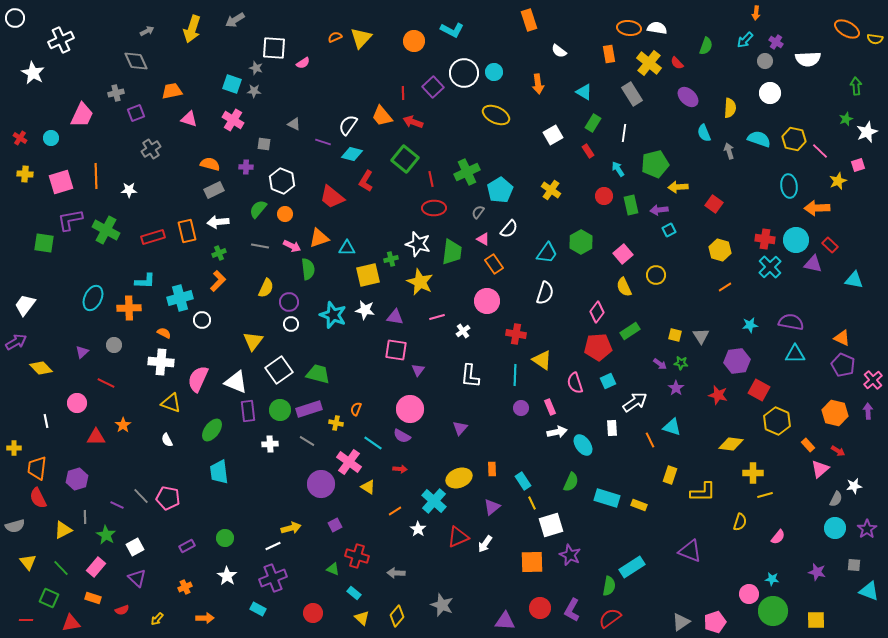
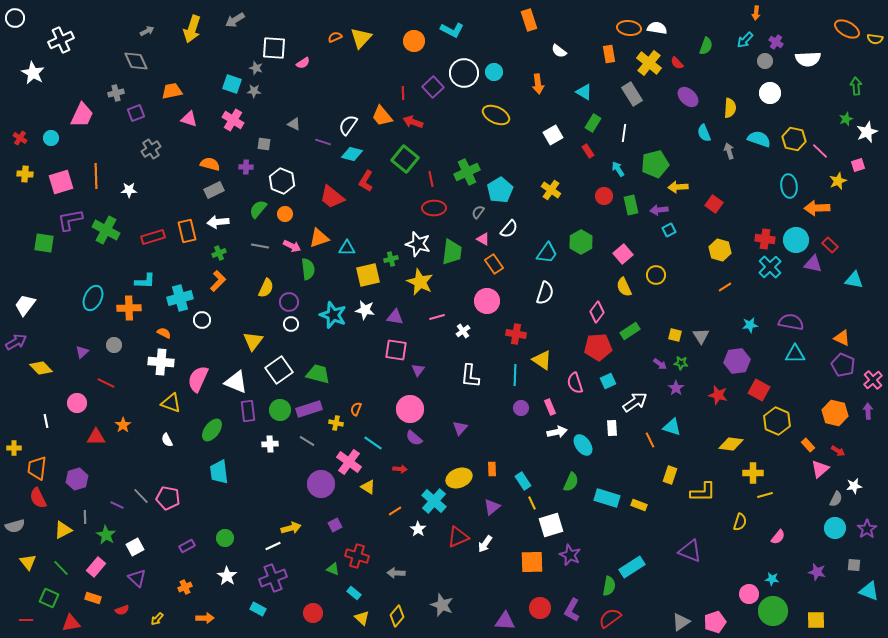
purple semicircle at (402, 436): moved 12 px right, 2 px down; rotated 12 degrees clockwise
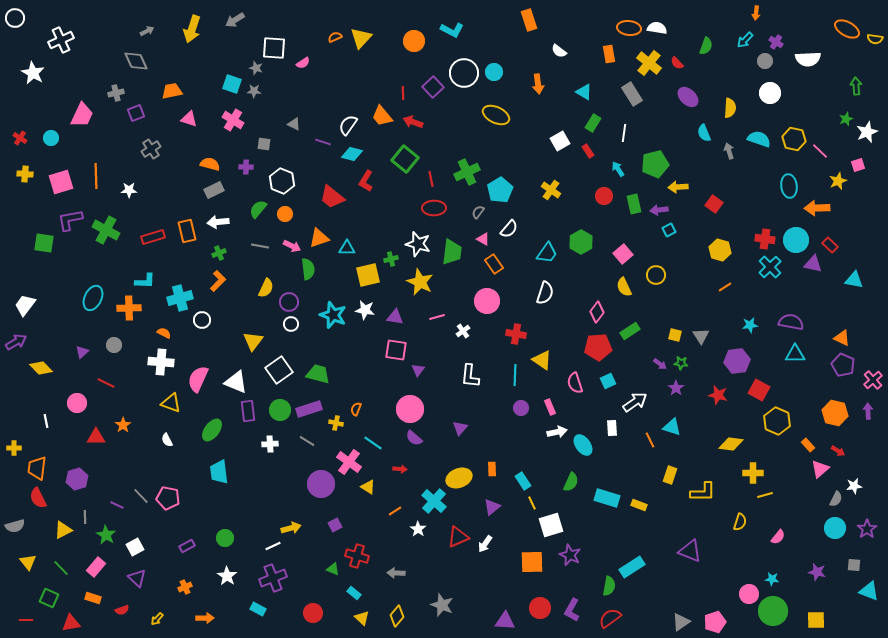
white square at (553, 135): moved 7 px right, 6 px down
green rectangle at (631, 205): moved 3 px right, 1 px up
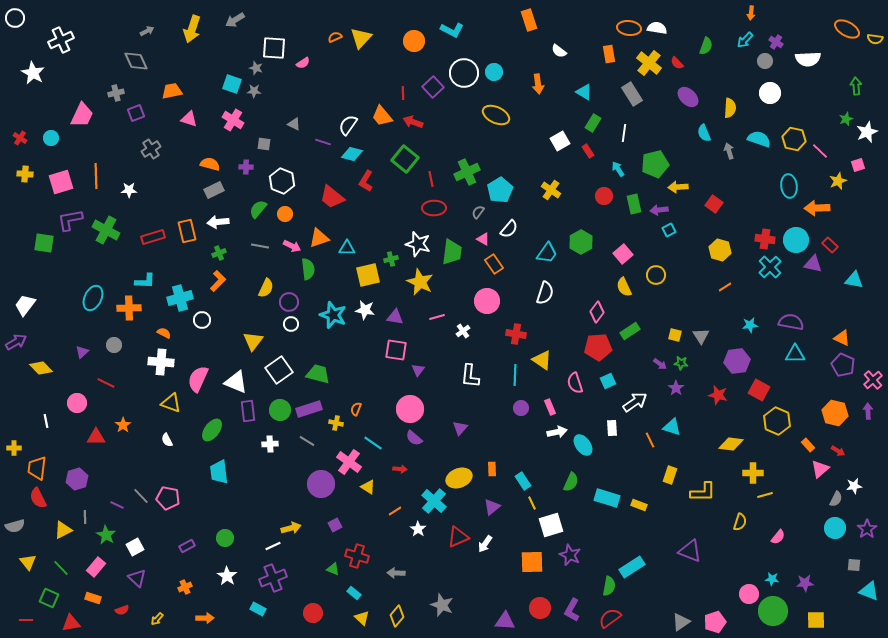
orange arrow at (756, 13): moved 5 px left
purple star at (817, 572): moved 12 px left, 11 px down; rotated 18 degrees counterclockwise
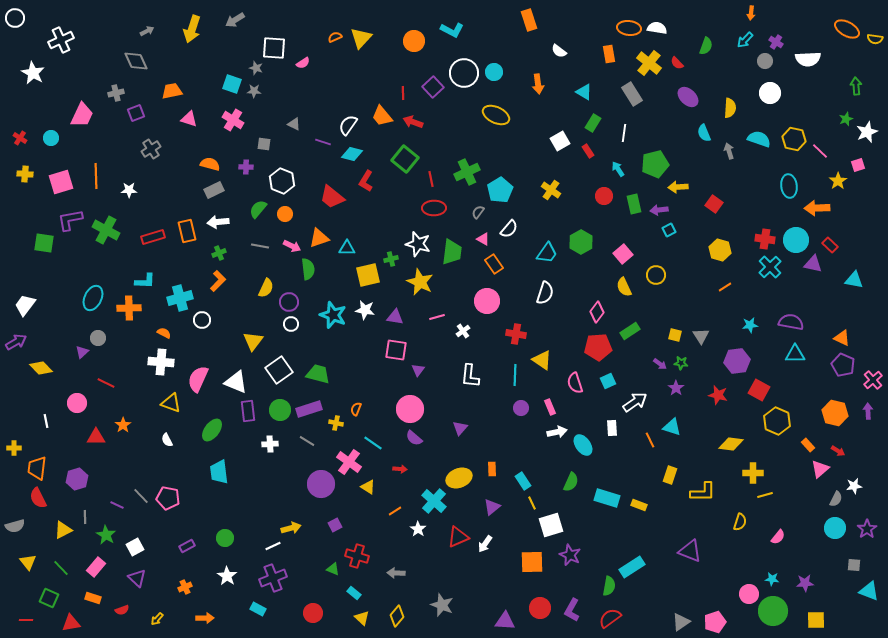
yellow star at (838, 181): rotated 12 degrees counterclockwise
gray circle at (114, 345): moved 16 px left, 7 px up
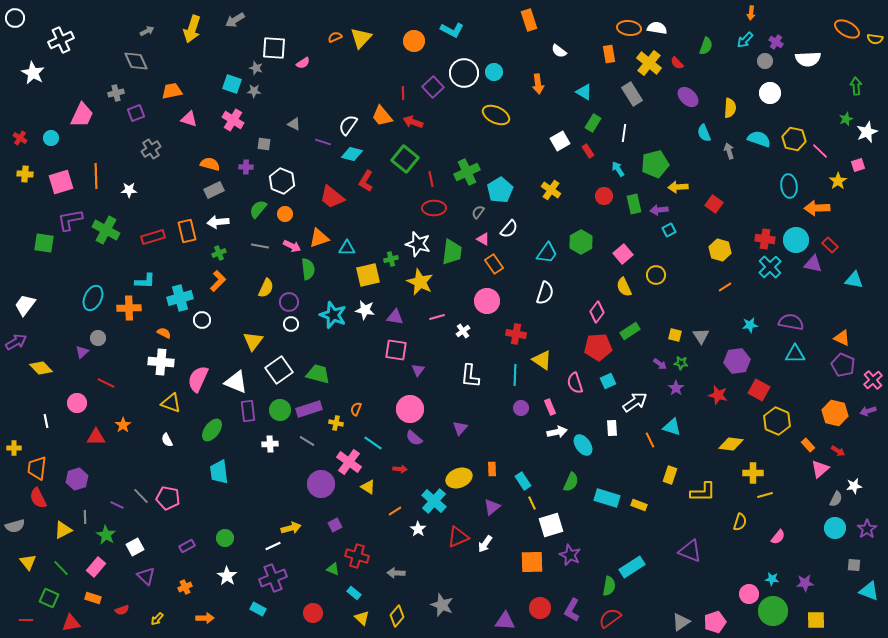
purple arrow at (868, 411): rotated 105 degrees counterclockwise
purple triangle at (137, 578): moved 9 px right, 2 px up
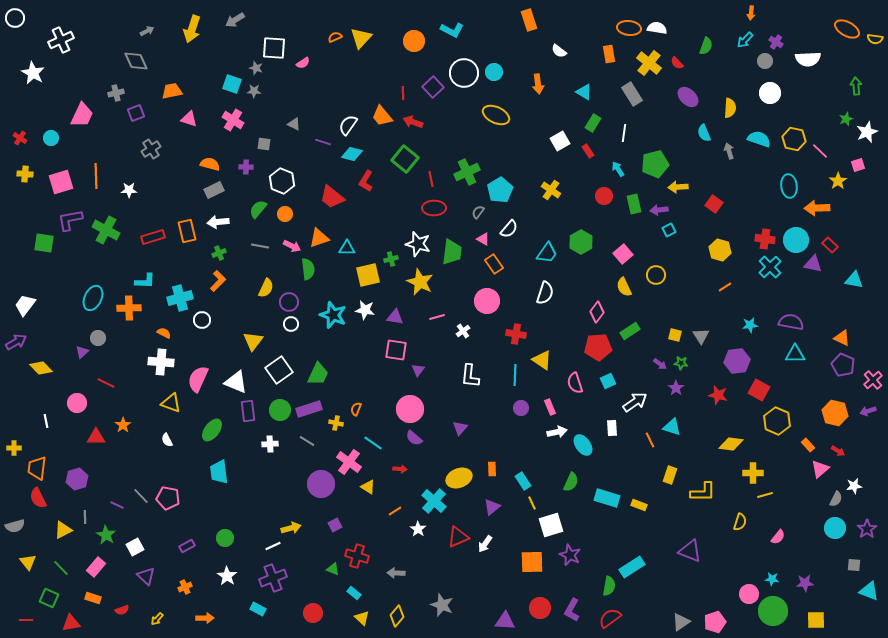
green trapezoid at (318, 374): rotated 100 degrees clockwise
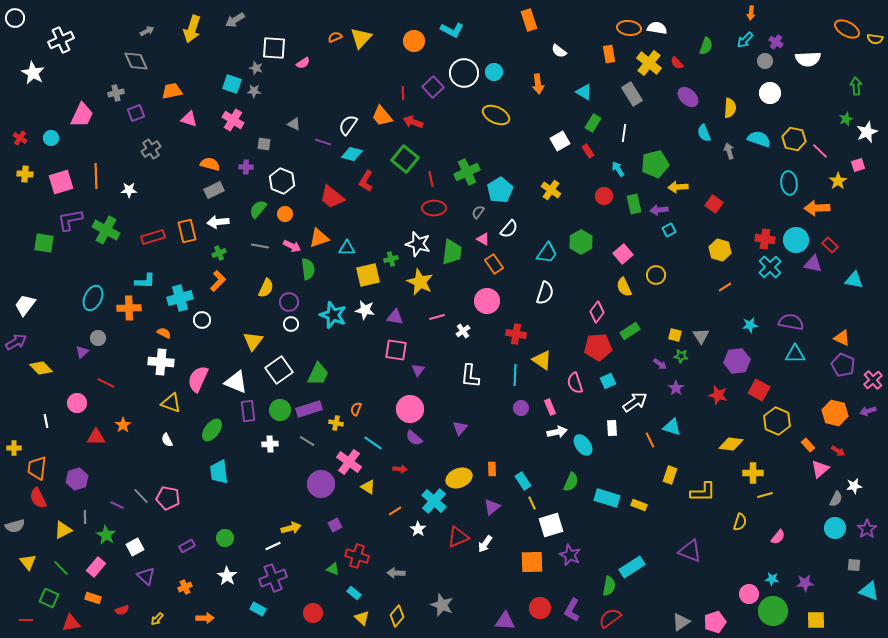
cyan ellipse at (789, 186): moved 3 px up
green star at (681, 363): moved 7 px up
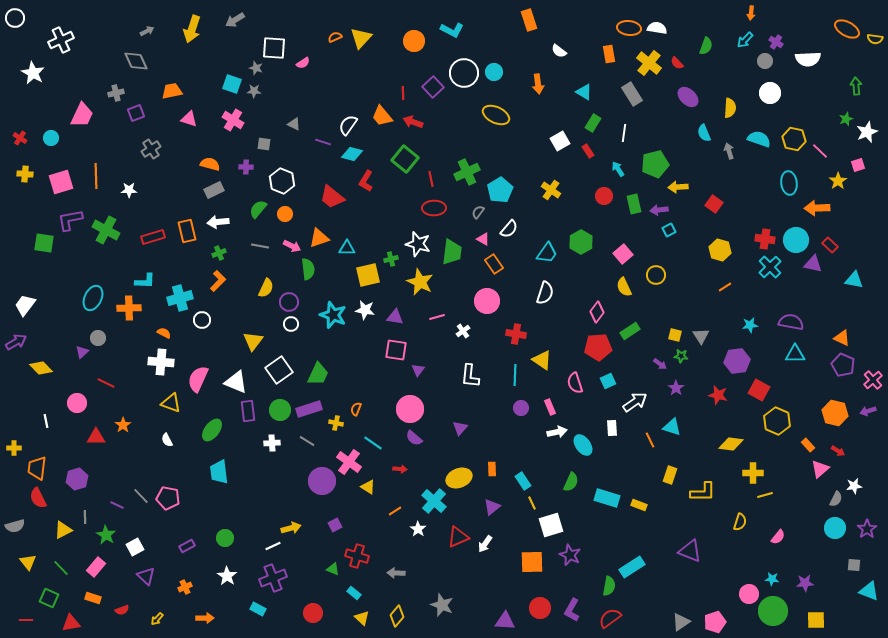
white cross at (270, 444): moved 2 px right, 1 px up
purple circle at (321, 484): moved 1 px right, 3 px up
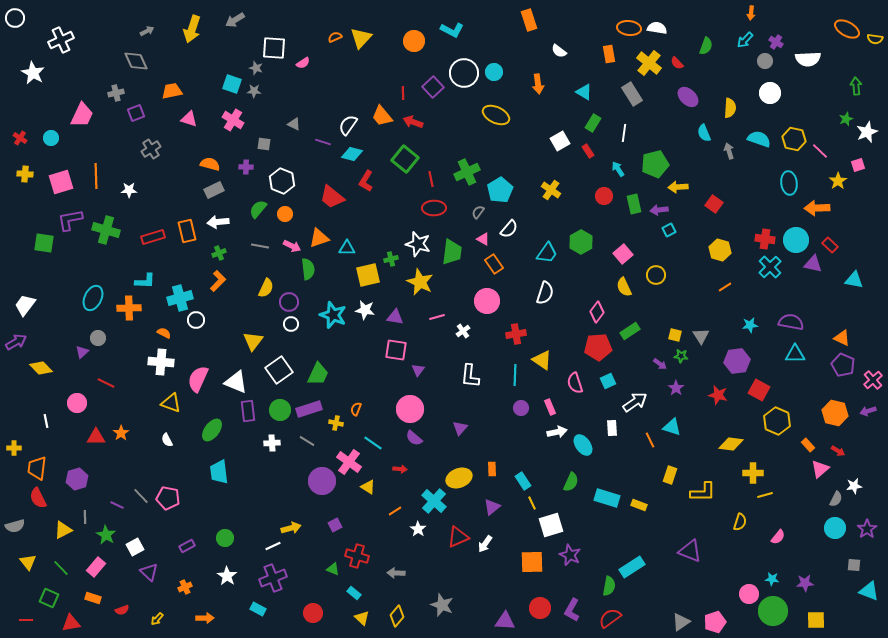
green cross at (106, 230): rotated 12 degrees counterclockwise
white circle at (202, 320): moved 6 px left
red cross at (516, 334): rotated 18 degrees counterclockwise
orange star at (123, 425): moved 2 px left, 8 px down
purple triangle at (146, 576): moved 3 px right, 4 px up
